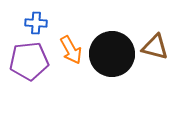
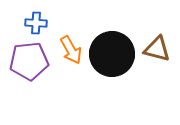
brown triangle: moved 2 px right, 2 px down
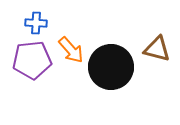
orange arrow: rotated 12 degrees counterclockwise
black circle: moved 1 px left, 13 px down
purple pentagon: moved 3 px right, 1 px up
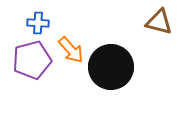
blue cross: moved 2 px right
brown triangle: moved 2 px right, 27 px up
purple pentagon: rotated 9 degrees counterclockwise
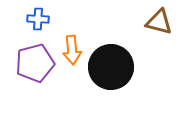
blue cross: moved 4 px up
orange arrow: moved 1 px right; rotated 36 degrees clockwise
purple pentagon: moved 3 px right, 3 px down
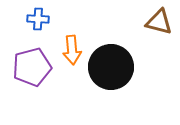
purple pentagon: moved 3 px left, 4 px down
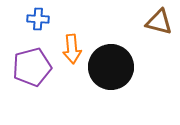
orange arrow: moved 1 px up
